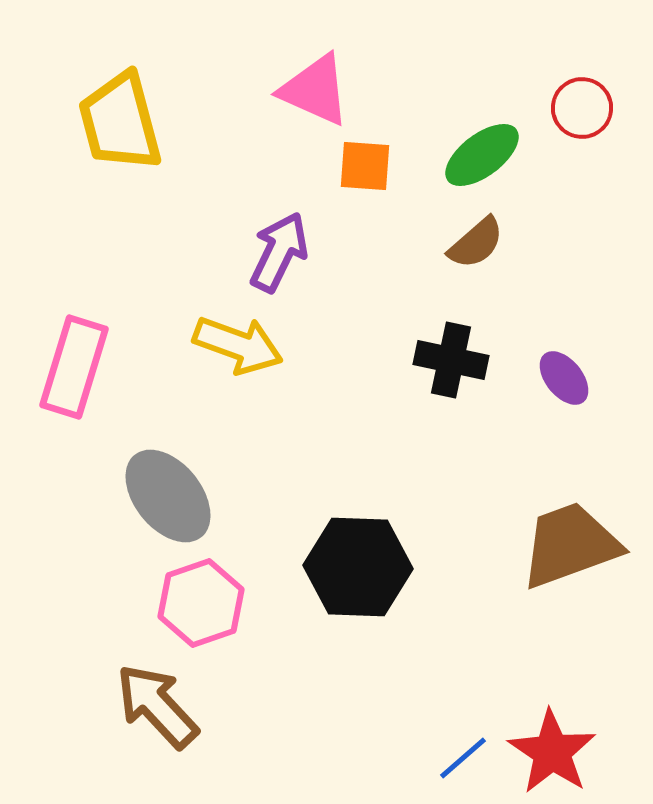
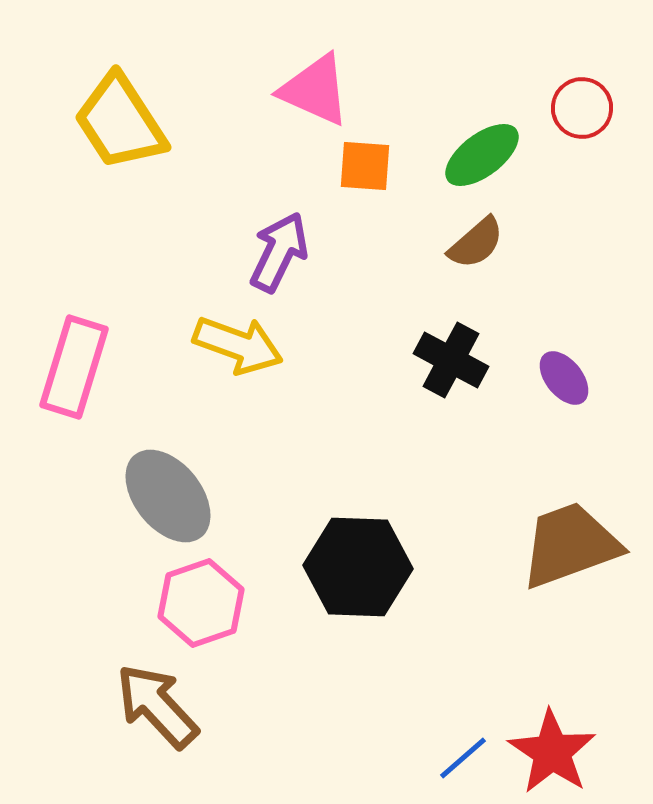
yellow trapezoid: rotated 18 degrees counterclockwise
black cross: rotated 16 degrees clockwise
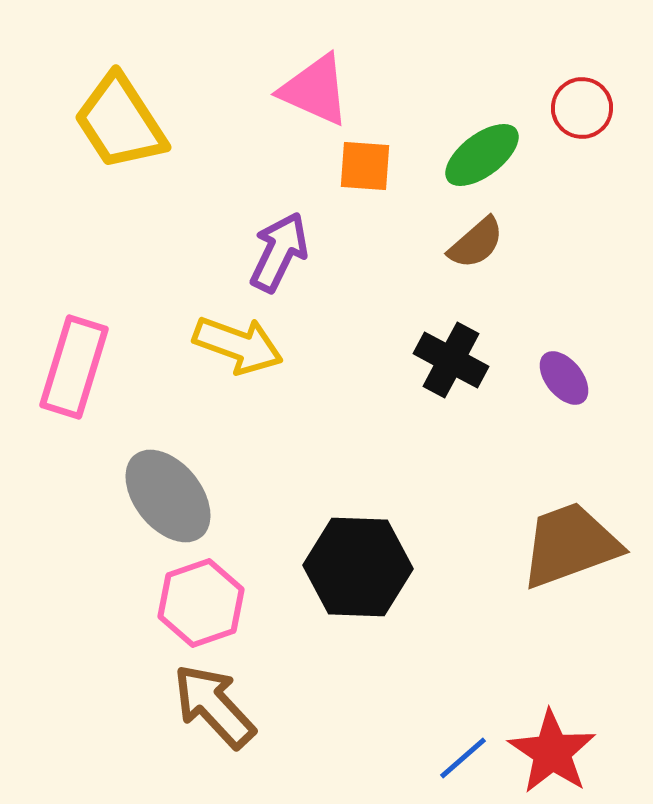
brown arrow: moved 57 px right
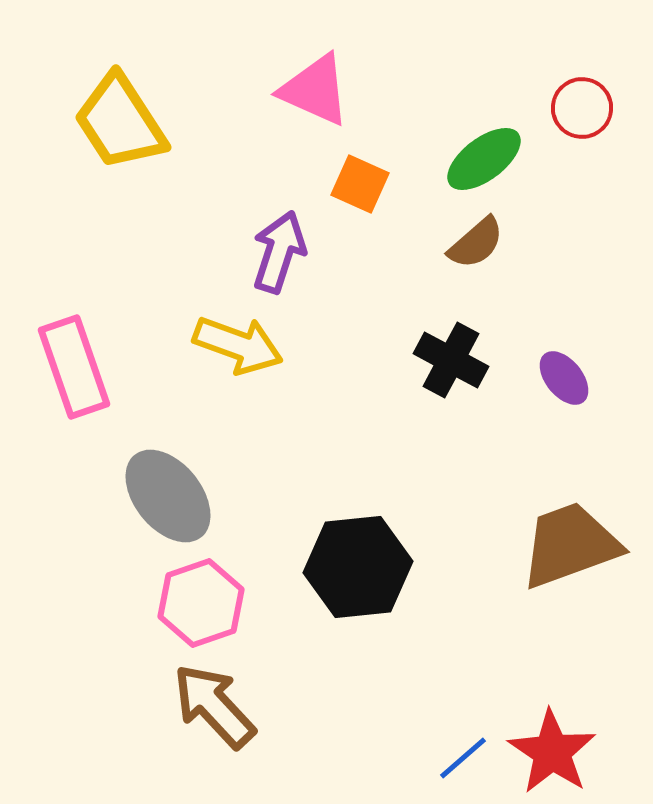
green ellipse: moved 2 px right, 4 px down
orange square: moved 5 px left, 18 px down; rotated 20 degrees clockwise
purple arrow: rotated 8 degrees counterclockwise
pink rectangle: rotated 36 degrees counterclockwise
black hexagon: rotated 8 degrees counterclockwise
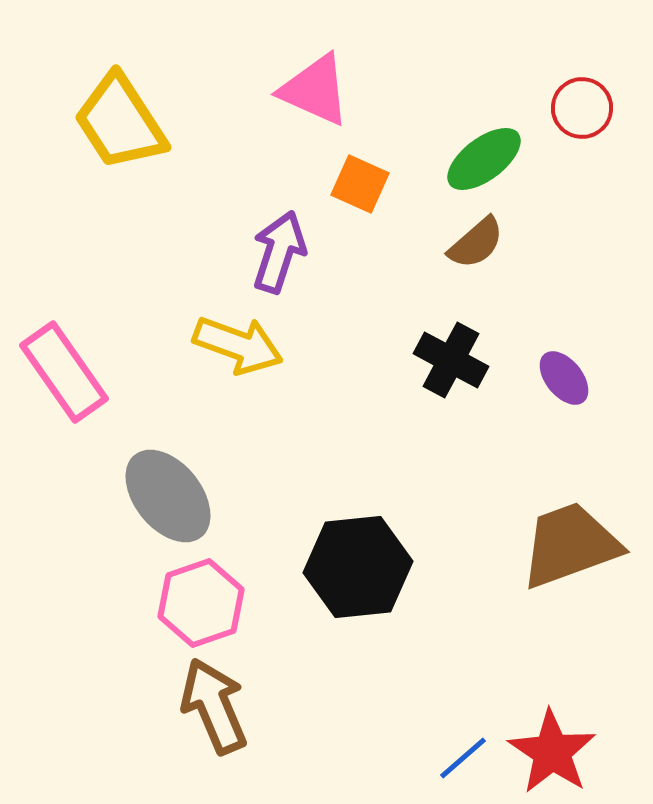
pink rectangle: moved 10 px left, 5 px down; rotated 16 degrees counterclockwise
brown arrow: rotated 20 degrees clockwise
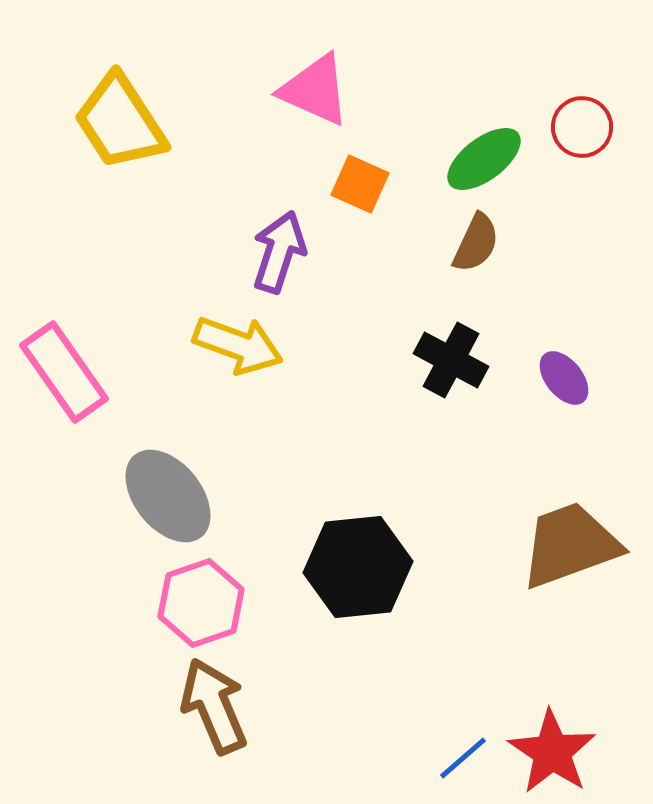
red circle: moved 19 px down
brown semicircle: rotated 24 degrees counterclockwise
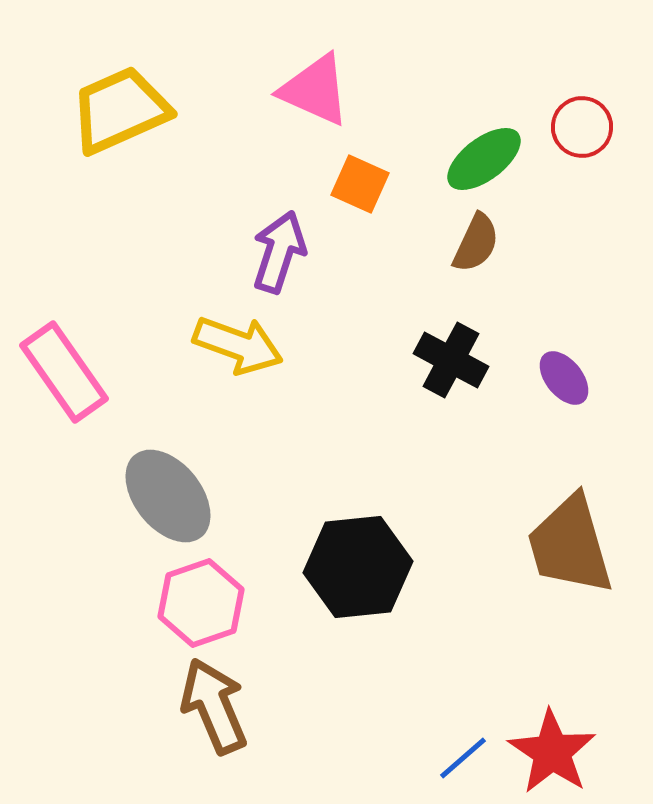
yellow trapezoid: moved 12 px up; rotated 99 degrees clockwise
brown trapezoid: rotated 86 degrees counterclockwise
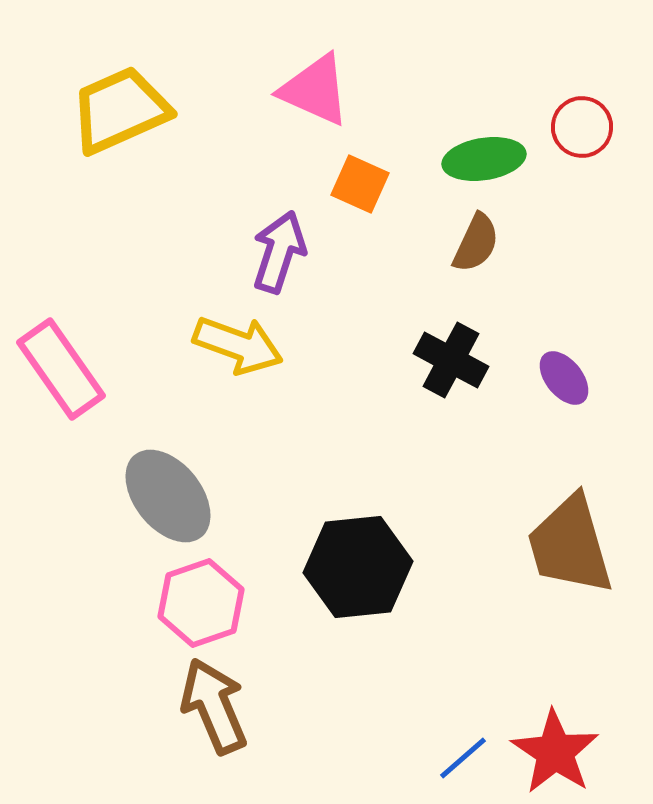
green ellipse: rotated 28 degrees clockwise
pink rectangle: moved 3 px left, 3 px up
red star: moved 3 px right
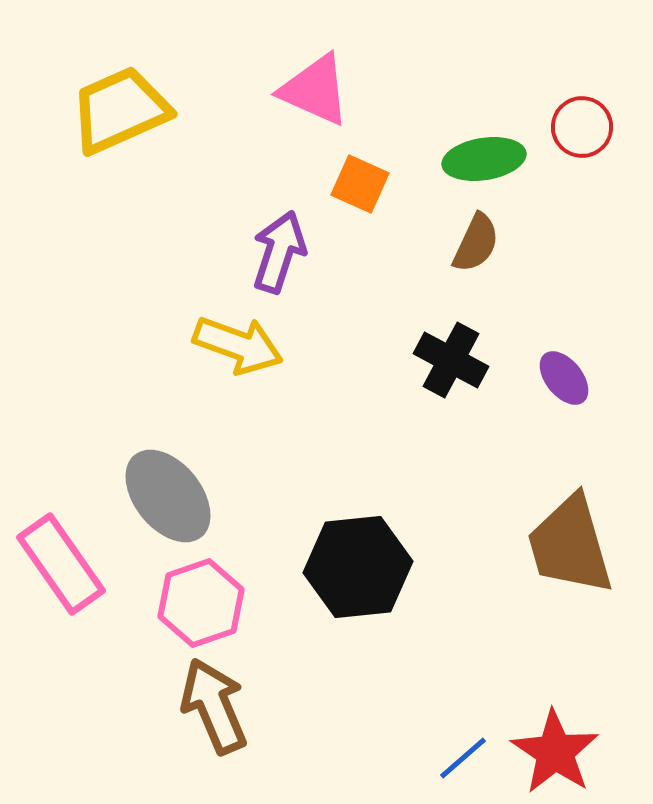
pink rectangle: moved 195 px down
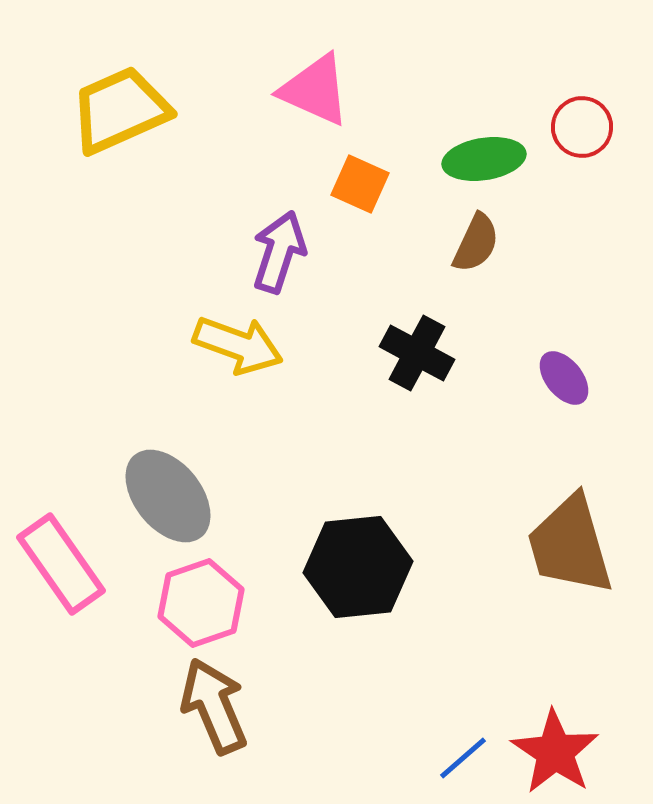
black cross: moved 34 px left, 7 px up
